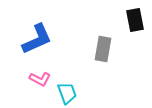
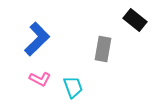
black rectangle: rotated 40 degrees counterclockwise
blue L-shape: rotated 20 degrees counterclockwise
cyan trapezoid: moved 6 px right, 6 px up
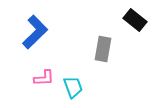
blue L-shape: moved 2 px left, 7 px up
pink L-shape: moved 4 px right, 1 px up; rotated 30 degrees counterclockwise
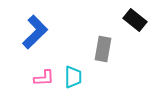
cyan trapezoid: moved 10 px up; rotated 20 degrees clockwise
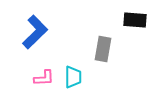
black rectangle: rotated 35 degrees counterclockwise
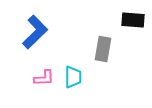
black rectangle: moved 2 px left
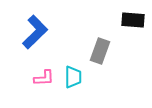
gray rectangle: moved 3 px left, 2 px down; rotated 10 degrees clockwise
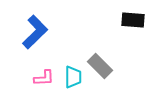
gray rectangle: moved 15 px down; rotated 65 degrees counterclockwise
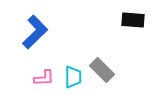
gray rectangle: moved 2 px right, 4 px down
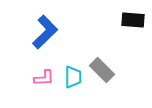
blue L-shape: moved 10 px right
